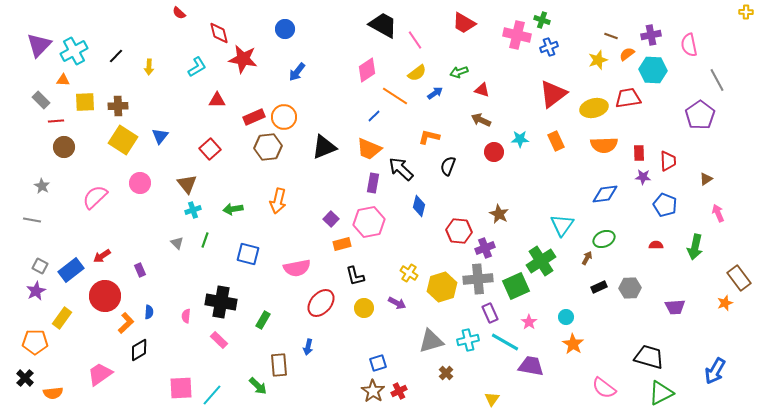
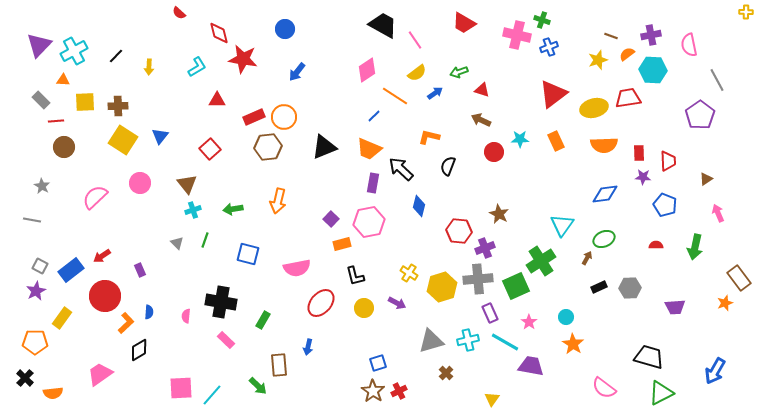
pink rectangle at (219, 340): moved 7 px right
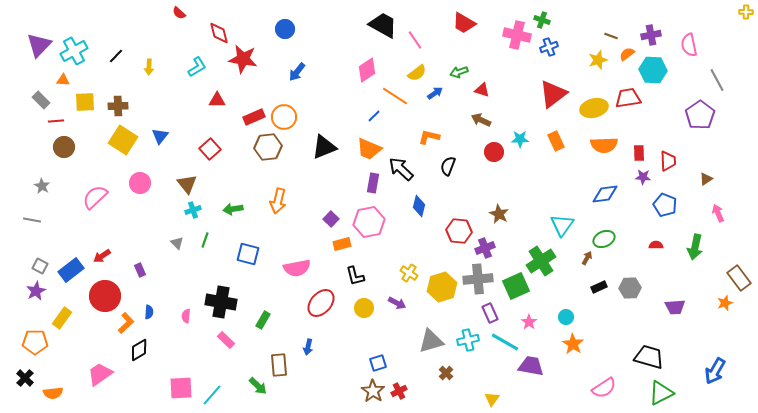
pink semicircle at (604, 388): rotated 70 degrees counterclockwise
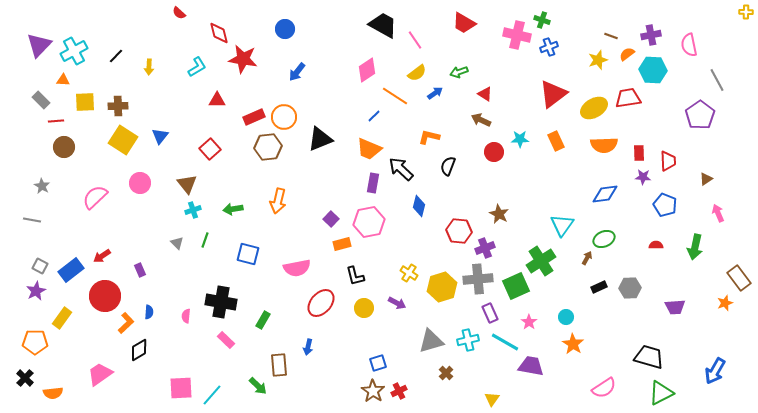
red triangle at (482, 90): moved 3 px right, 4 px down; rotated 14 degrees clockwise
yellow ellipse at (594, 108): rotated 16 degrees counterclockwise
black triangle at (324, 147): moved 4 px left, 8 px up
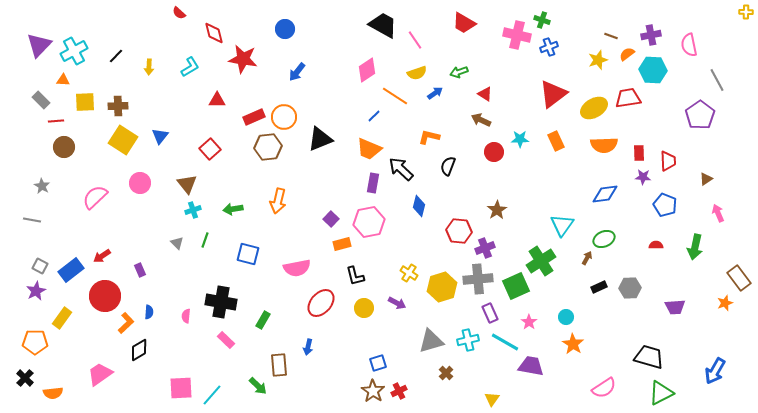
red diamond at (219, 33): moved 5 px left
cyan L-shape at (197, 67): moved 7 px left
yellow semicircle at (417, 73): rotated 18 degrees clockwise
brown star at (499, 214): moved 2 px left, 4 px up; rotated 12 degrees clockwise
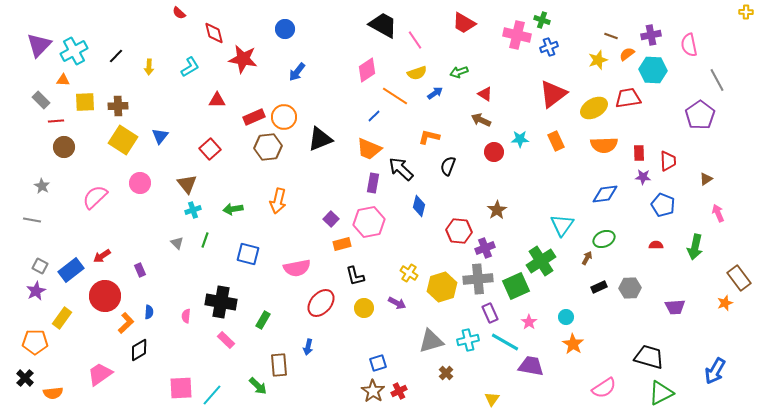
blue pentagon at (665, 205): moved 2 px left
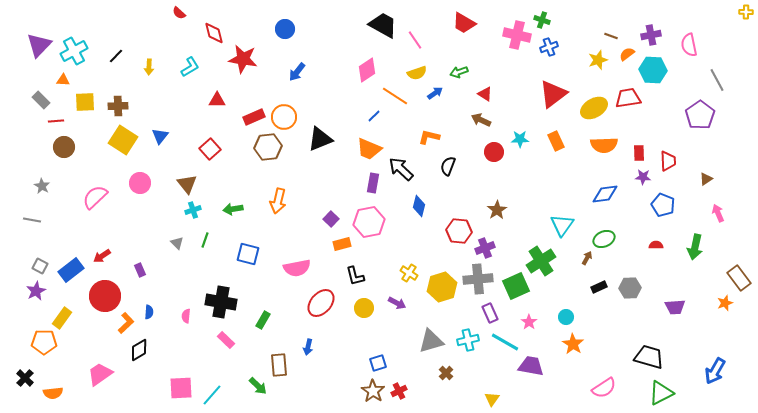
orange pentagon at (35, 342): moved 9 px right
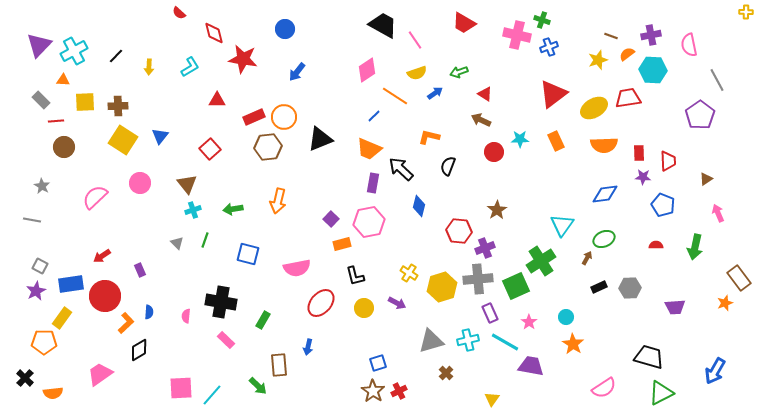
blue rectangle at (71, 270): moved 14 px down; rotated 30 degrees clockwise
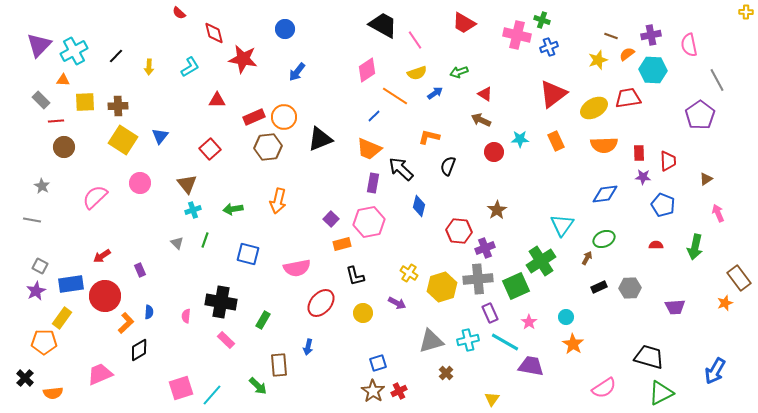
yellow circle at (364, 308): moved 1 px left, 5 px down
pink trapezoid at (100, 374): rotated 12 degrees clockwise
pink square at (181, 388): rotated 15 degrees counterclockwise
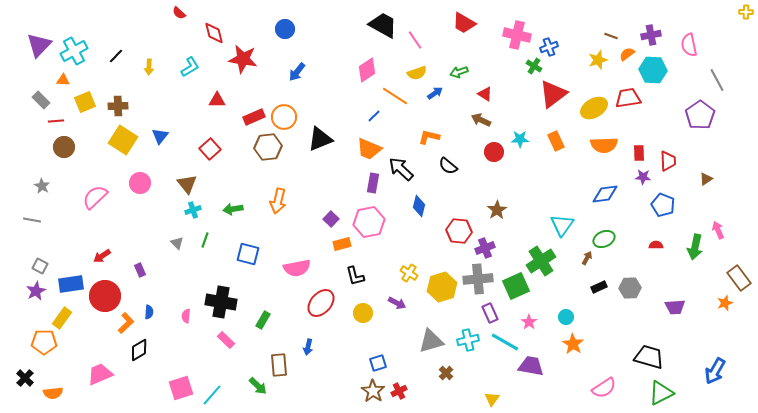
green cross at (542, 20): moved 8 px left, 46 px down; rotated 14 degrees clockwise
yellow square at (85, 102): rotated 20 degrees counterclockwise
black semicircle at (448, 166): rotated 72 degrees counterclockwise
pink arrow at (718, 213): moved 17 px down
